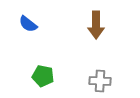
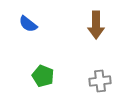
green pentagon: rotated 10 degrees clockwise
gray cross: rotated 10 degrees counterclockwise
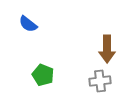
brown arrow: moved 11 px right, 24 px down
green pentagon: moved 1 px up
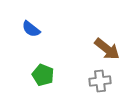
blue semicircle: moved 3 px right, 5 px down
brown arrow: rotated 52 degrees counterclockwise
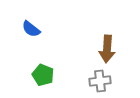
brown arrow: rotated 56 degrees clockwise
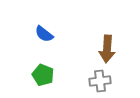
blue semicircle: moved 13 px right, 5 px down
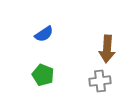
blue semicircle: rotated 72 degrees counterclockwise
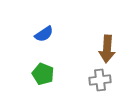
green pentagon: moved 1 px up
gray cross: moved 1 px up
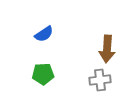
green pentagon: rotated 25 degrees counterclockwise
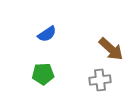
blue semicircle: moved 3 px right
brown arrow: moved 4 px right; rotated 52 degrees counterclockwise
